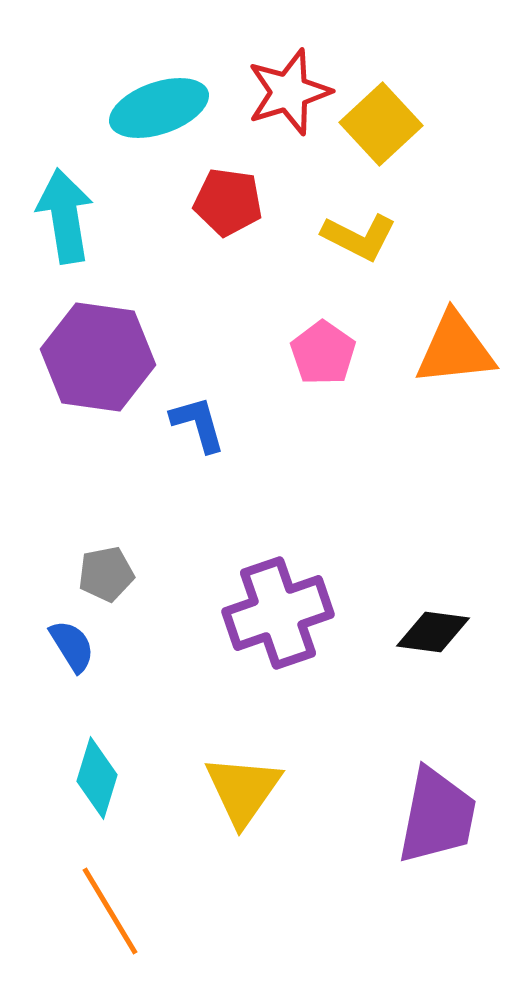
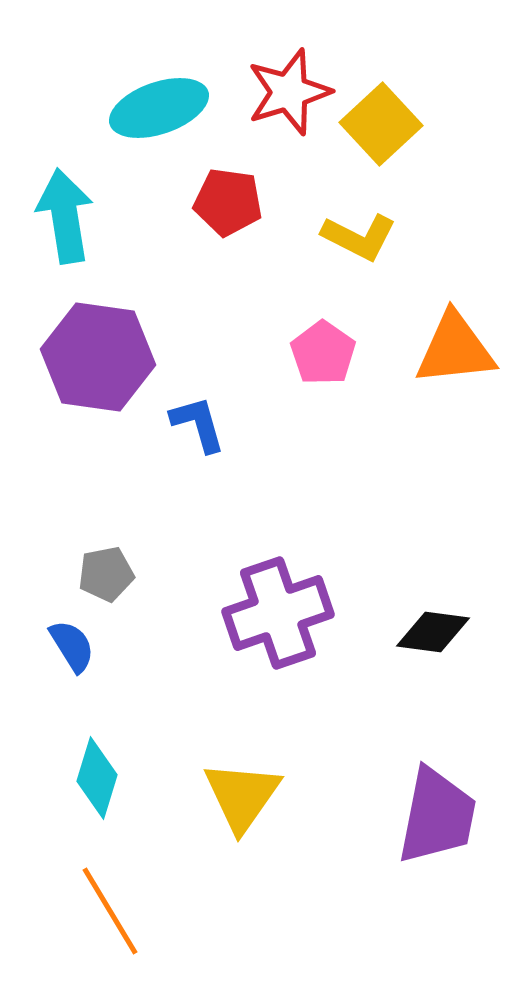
yellow triangle: moved 1 px left, 6 px down
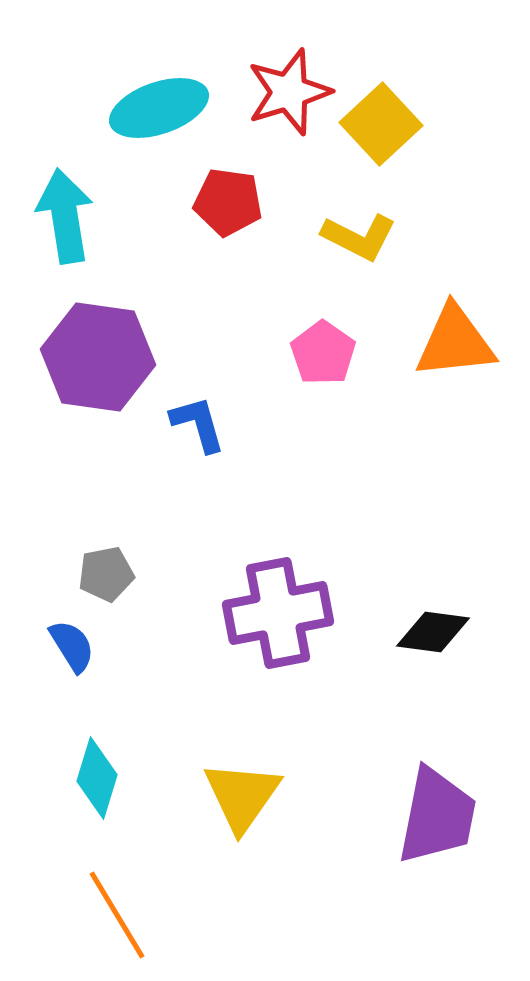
orange triangle: moved 7 px up
purple cross: rotated 8 degrees clockwise
orange line: moved 7 px right, 4 px down
